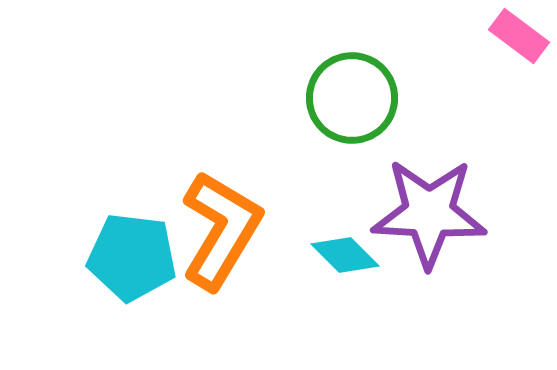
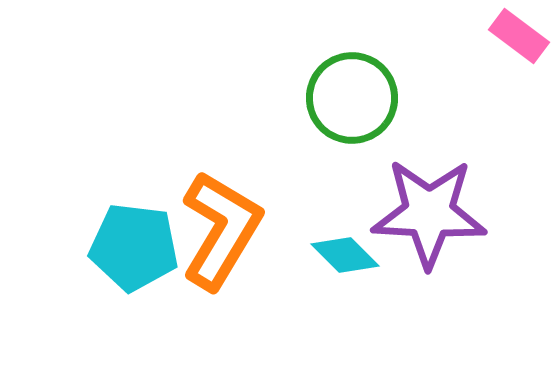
cyan pentagon: moved 2 px right, 10 px up
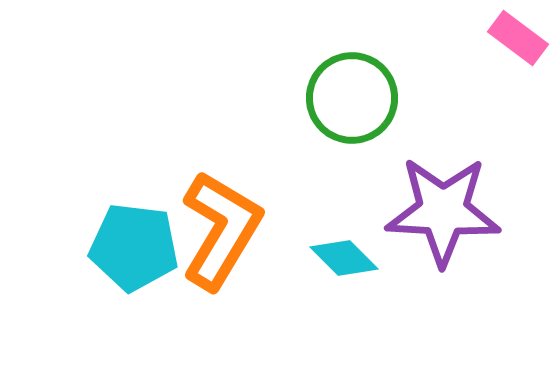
pink rectangle: moved 1 px left, 2 px down
purple star: moved 14 px right, 2 px up
cyan diamond: moved 1 px left, 3 px down
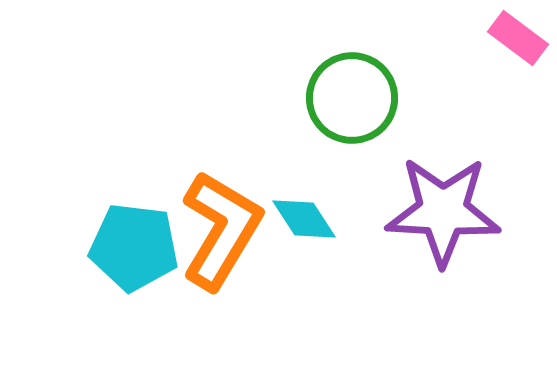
cyan diamond: moved 40 px left, 39 px up; rotated 12 degrees clockwise
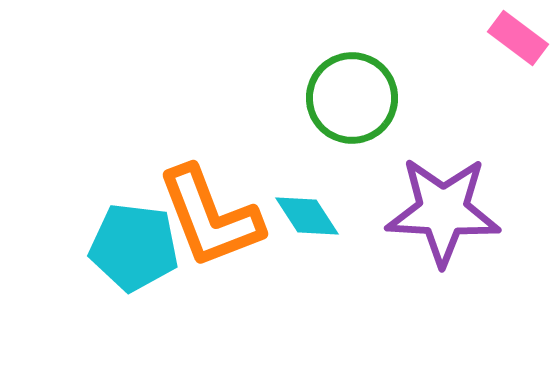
cyan diamond: moved 3 px right, 3 px up
orange L-shape: moved 11 px left, 13 px up; rotated 128 degrees clockwise
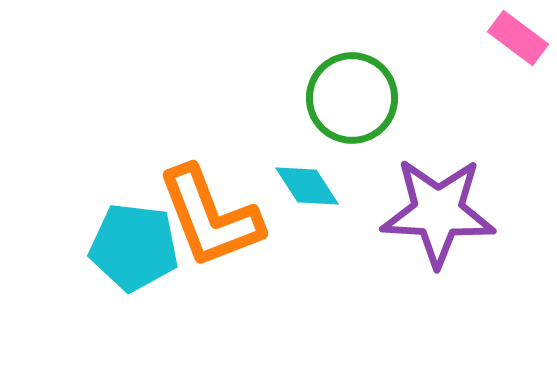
purple star: moved 5 px left, 1 px down
cyan diamond: moved 30 px up
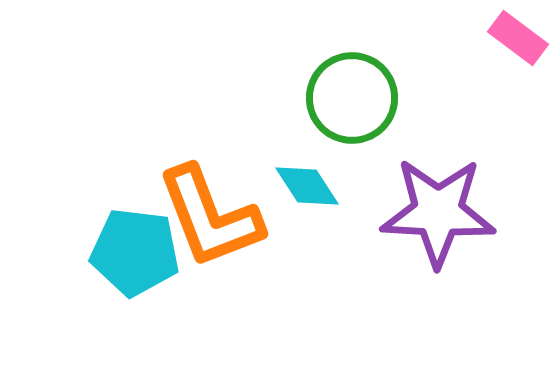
cyan pentagon: moved 1 px right, 5 px down
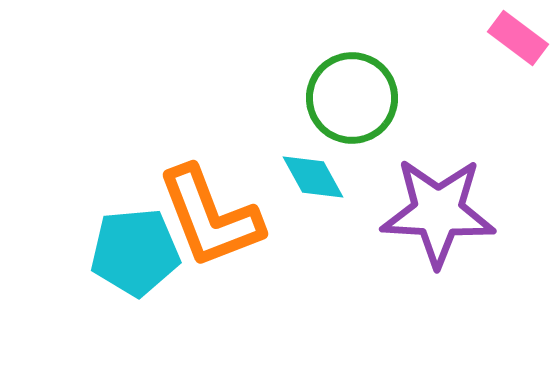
cyan diamond: moved 6 px right, 9 px up; rotated 4 degrees clockwise
cyan pentagon: rotated 12 degrees counterclockwise
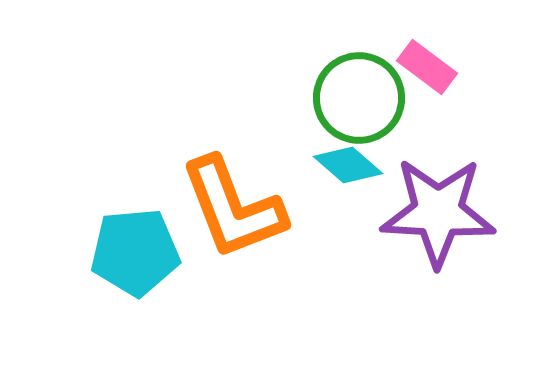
pink rectangle: moved 91 px left, 29 px down
green circle: moved 7 px right
cyan diamond: moved 35 px right, 12 px up; rotated 20 degrees counterclockwise
orange L-shape: moved 23 px right, 9 px up
